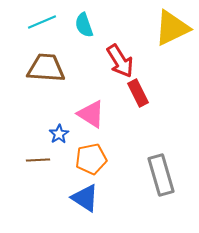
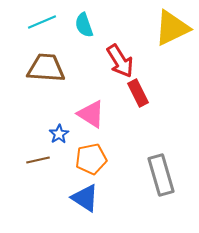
brown line: rotated 10 degrees counterclockwise
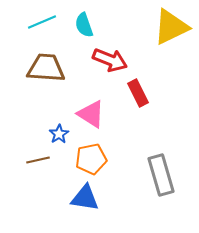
yellow triangle: moved 1 px left, 1 px up
red arrow: moved 10 px left, 1 px up; rotated 36 degrees counterclockwise
blue triangle: rotated 24 degrees counterclockwise
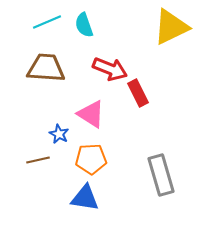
cyan line: moved 5 px right
red arrow: moved 9 px down
blue star: rotated 12 degrees counterclockwise
orange pentagon: rotated 8 degrees clockwise
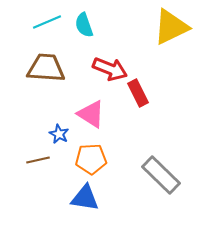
gray rectangle: rotated 30 degrees counterclockwise
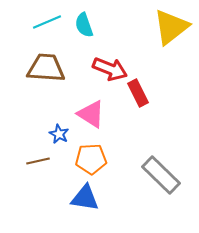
yellow triangle: rotated 12 degrees counterclockwise
brown line: moved 1 px down
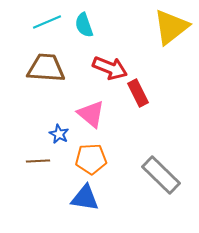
red arrow: moved 1 px up
pink triangle: rotated 8 degrees clockwise
brown line: rotated 10 degrees clockwise
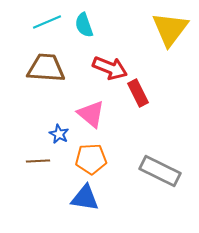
yellow triangle: moved 1 px left, 2 px down; rotated 15 degrees counterclockwise
gray rectangle: moved 1 px left, 4 px up; rotated 18 degrees counterclockwise
